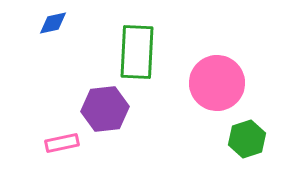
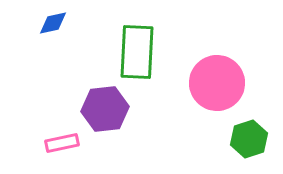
green hexagon: moved 2 px right
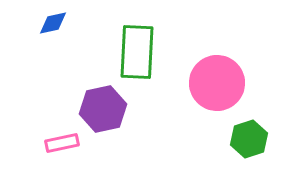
purple hexagon: moved 2 px left; rotated 6 degrees counterclockwise
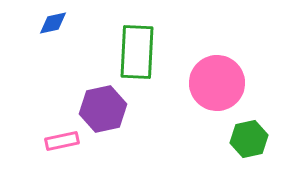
green hexagon: rotated 6 degrees clockwise
pink rectangle: moved 2 px up
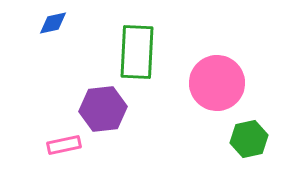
purple hexagon: rotated 6 degrees clockwise
pink rectangle: moved 2 px right, 4 px down
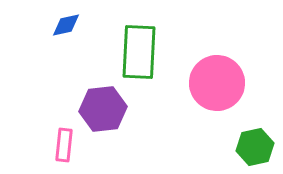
blue diamond: moved 13 px right, 2 px down
green rectangle: moved 2 px right
green hexagon: moved 6 px right, 8 px down
pink rectangle: rotated 72 degrees counterclockwise
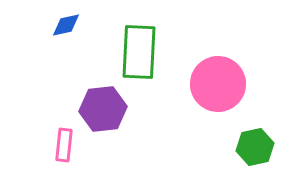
pink circle: moved 1 px right, 1 px down
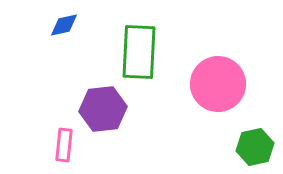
blue diamond: moved 2 px left
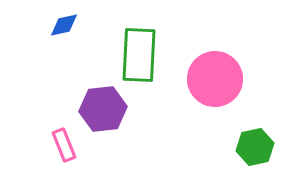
green rectangle: moved 3 px down
pink circle: moved 3 px left, 5 px up
pink rectangle: rotated 28 degrees counterclockwise
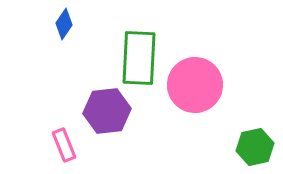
blue diamond: moved 1 px up; rotated 44 degrees counterclockwise
green rectangle: moved 3 px down
pink circle: moved 20 px left, 6 px down
purple hexagon: moved 4 px right, 2 px down
